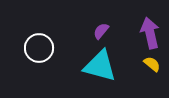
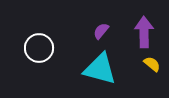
purple arrow: moved 6 px left, 1 px up; rotated 12 degrees clockwise
cyan triangle: moved 3 px down
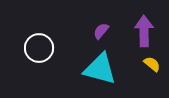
purple arrow: moved 1 px up
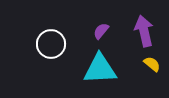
purple arrow: rotated 12 degrees counterclockwise
white circle: moved 12 px right, 4 px up
cyan triangle: rotated 18 degrees counterclockwise
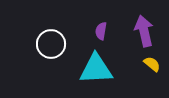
purple semicircle: rotated 30 degrees counterclockwise
cyan triangle: moved 4 px left
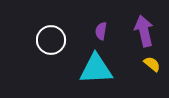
white circle: moved 4 px up
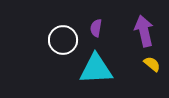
purple semicircle: moved 5 px left, 3 px up
white circle: moved 12 px right
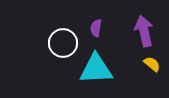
white circle: moved 3 px down
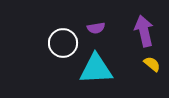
purple semicircle: rotated 108 degrees counterclockwise
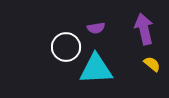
purple arrow: moved 2 px up
white circle: moved 3 px right, 4 px down
